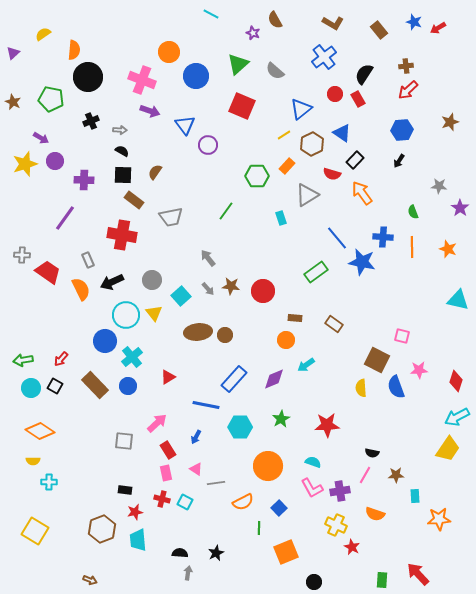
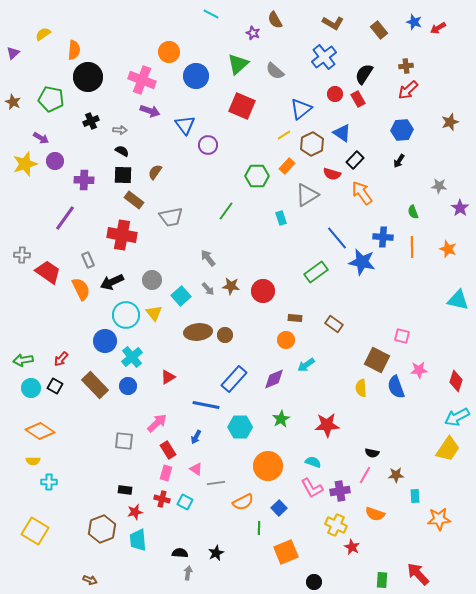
pink rectangle at (166, 473): rotated 28 degrees clockwise
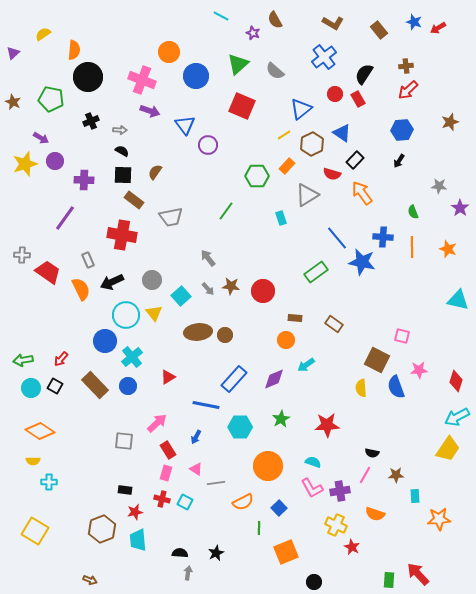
cyan line at (211, 14): moved 10 px right, 2 px down
green rectangle at (382, 580): moved 7 px right
